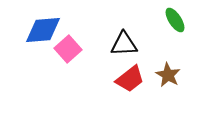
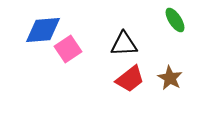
pink square: rotated 8 degrees clockwise
brown star: moved 2 px right, 3 px down
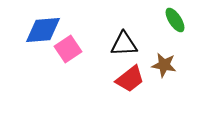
brown star: moved 6 px left, 13 px up; rotated 20 degrees counterclockwise
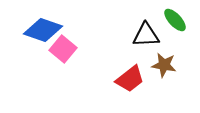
green ellipse: rotated 10 degrees counterclockwise
blue diamond: rotated 24 degrees clockwise
black triangle: moved 22 px right, 9 px up
pink square: moved 5 px left; rotated 16 degrees counterclockwise
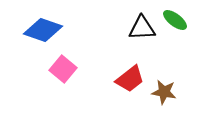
green ellipse: rotated 10 degrees counterclockwise
black triangle: moved 4 px left, 7 px up
pink square: moved 20 px down
brown star: moved 27 px down
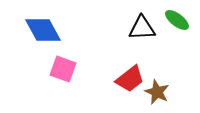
green ellipse: moved 2 px right
blue diamond: rotated 42 degrees clockwise
pink square: rotated 20 degrees counterclockwise
brown star: moved 7 px left; rotated 15 degrees clockwise
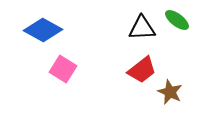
blue diamond: rotated 33 degrees counterclockwise
pink square: rotated 12 degrees clockwise
red trapezoid: moved 12 px right, 9 px up
brown star: moved 13 px right
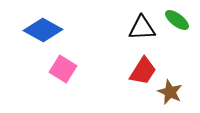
red trapezoid: moved 1 px right, 1 px down; rotated 20 degrees counterclockwise
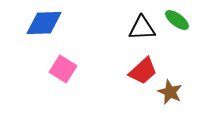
blue diamond: moved 1 px right, 7 px up; rotated 30 degrees counterclockwise
red trapezoid: rotated 16 degrees clockwise
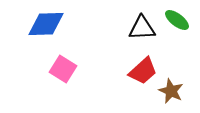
blue diamond: moved 2 px right, 1 px down
brown star: moved 1 px right, 1 px up
